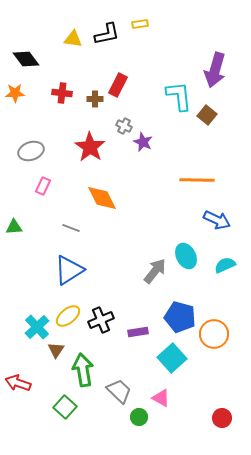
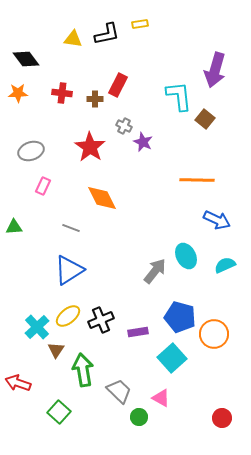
orange star: moved 3 px right
brown square: moved 2 px left, 4 px down
green square: moved 6 px left, 5 px down
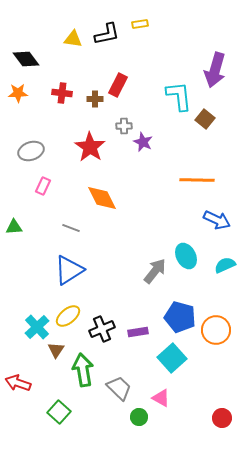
gray cross: rotated 28 degrees counterclockwise
black cross: moved 1 px right, 9 px down
orange circle: moved 2 px right, 4 px up
gray trapezoid: moved 3 px up
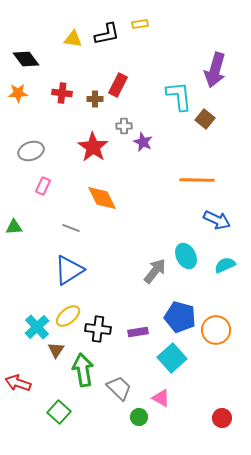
red star: moved 3 px right
black cross: moved 4 px left; rotated 30 degrees clockwise
